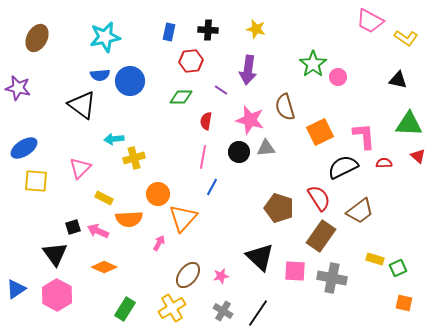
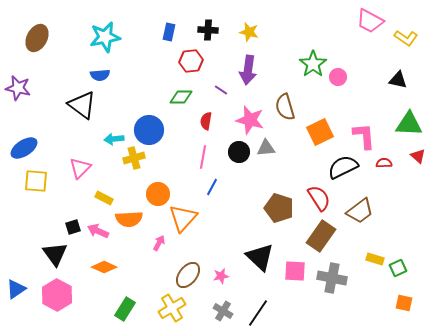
yellow star at (256, 29): moved 7 px left, 3 px down
blue circle at (130, 81): moved 19 px right, 49 px down
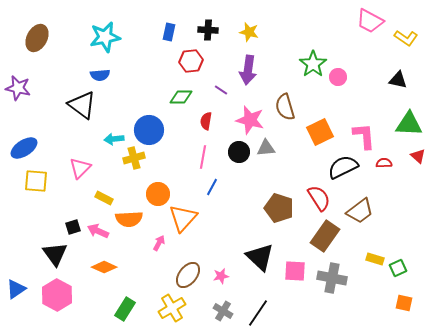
brown rectangle at (321, 236): moved 4 px right
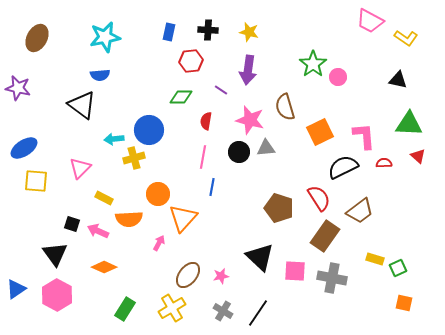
blue line at (212, 187): rotated 18 degrees counterclockwise
black square at (73, 227): moved 1 px left, 3 px up; rotated 35 degrees clockwise
